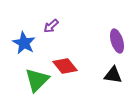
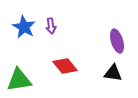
purple arrow: rotated 56 degrees counterclockwise
blue star: moved 16 px up
black triangle: moved 2 px up
green triangle: moved 18 px left; rotated 36 degrees clockwise
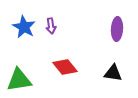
purple ellipse: moved 12 px up; rotated 20 degrees clockwise
red diamond: moved 1 px down
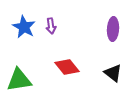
purple ellipse: moved 4 px left
red diamond: moved 2 px right
black triangle: rotated 30 degrees clockwise
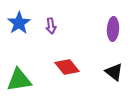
blue star: moved 5 px left, 4 px up; rotated 10 degrees clockwise
black triangle: moved 1 px right, 1 px up
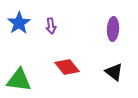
green triangle: rotated 16 degrees clockwise
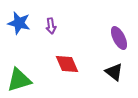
blue star: rotated 25 degrees counterclockwise
purple ellipse: moved 6 px right, 9 px down; rotated 30 degrees counterclockwise
red diamond: moved 3 px up; rotated 15 degrees clockwise
green triangle: rotated 24 degrees counterclockwise
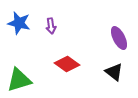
red diamond: rotated 30 degrees counterclockwise
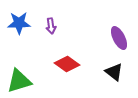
blue star: rotated 15 degrees counterclockwise
green triangle: moved 1 px down
